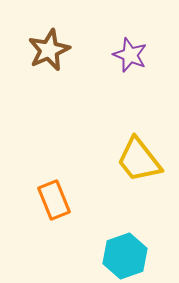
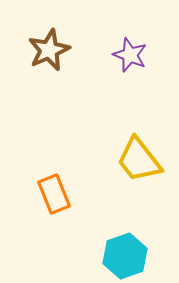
orange rectangle: moved 6 px up
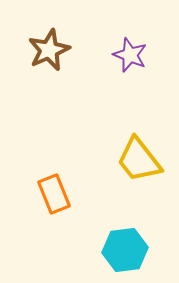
cyan hexagon: moved 6 px up; rotated 12 degrees clockwise
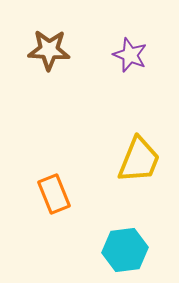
brown star: rotated 27 degrees clockwise
yellow trapezoid: rotated 120 degrees counterclockwise
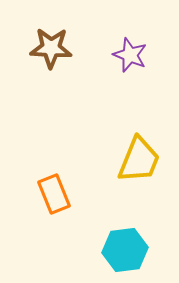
brown star: moved 2 px right, 2 px up
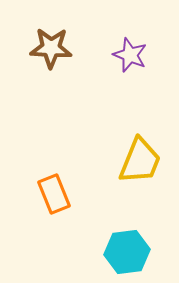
yellow trapezoid: moved 1 px right, 1 px down
cyan hexagon: moved 2 px right, 2 px down
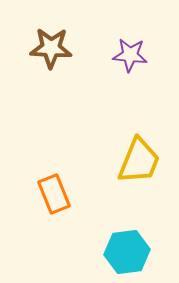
purple star: rotated 16 degrees counterclockwise
yellow trapezoid: moved 1 px left
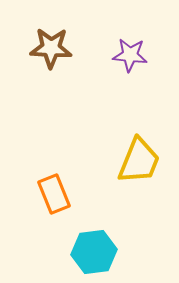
cyan hexagon: moved 33 px left
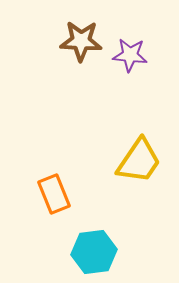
brown star: moved 30 px right, 7 px up
yellow trapezoid: rotated 12 degrees clockwise
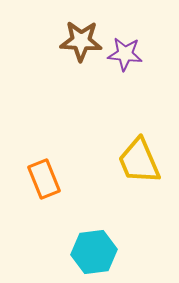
purple star: moved 5 px left, 1 px up
yellow trapezoid: rotated 123 degrees clockwise
orange rectangle: moved 10 px left, 15 px up
